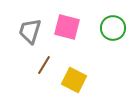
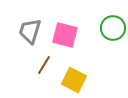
pink square: moved 2 px left, 8 px down
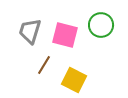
green circle: moved 12 px left, 3 px up
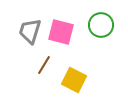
pink square: moved 4 px left, 3 px up
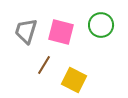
gray trapezoid: moved 4 px left
